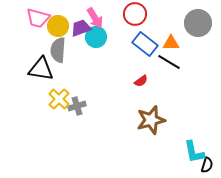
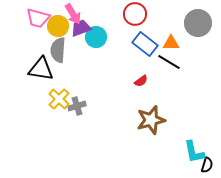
pink arrow: moved 22 px left, 4 px up
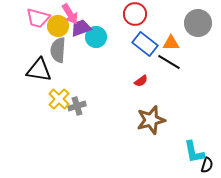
pink arrow: moved 3 px left
black triangle: moved 2 px left, 1 px down
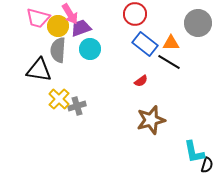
cyan circle: moved 6 px left, 12 px down
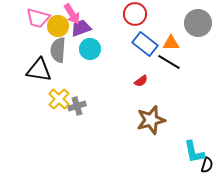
pink arrow: moved 2 px right
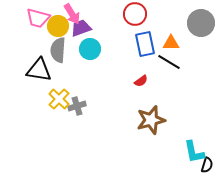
gray circle: moved 3 px right
blue rectangle: rotated 40 degrees clockwise
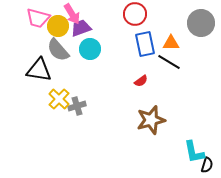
gray semicircle: rotated 45 degrees counterclockwise
